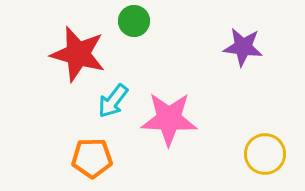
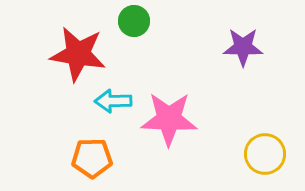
purple star: rotated 6 degrees counterclockwise
red star: rotated 6 degrees counterclockwise
cyan arrow: rotated 51 degrees clockwise
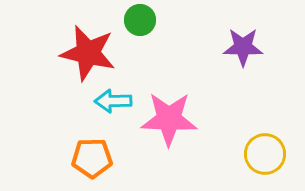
green circle: moved 6 px right, 1 px up
red star: moved 10 px right, 1 px up; rotated 4 degrees clockwise
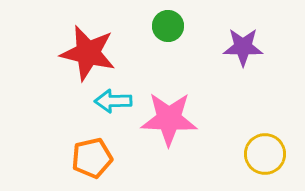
green circle: moved 28 px right, 6 px down
orange pentagon: rotated 12 degrees counterclockwise
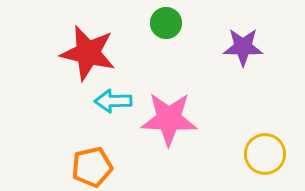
green circle: moved 2 px left, 3 px up
orange pentagon: moved 9 px down
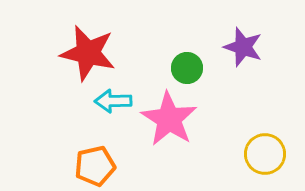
green circle: moved 21 px right, 45 px down
purple star: rotated 18 degrees clockwise
pink star: rotated 30 degrees clockwise
orange pentagon: moved 3 px right, 1 px up
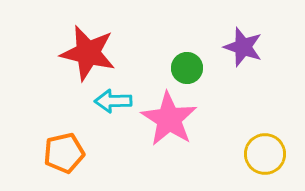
orange pentagon: moved 31 px left, 13 px up
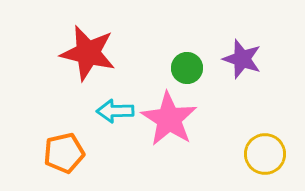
purple star: moved 1 px left, 12 px down
cyan arrow: moved 2 px right, 10 px down
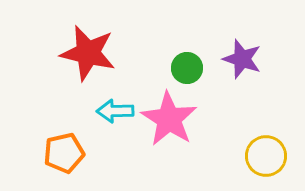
yellow circle: moved 1 px right, 2 px down
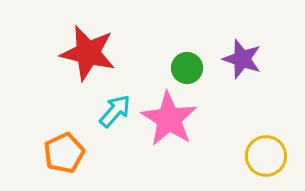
cyan arrow: rotated 132 degrees clockwise
orange pentagon: rotated 12 degrees counterclockwise
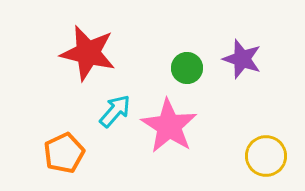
pink star: moved 7 px down
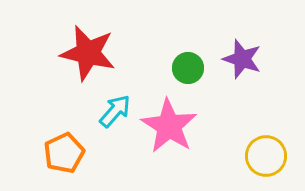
green circle: moved 1 px right
